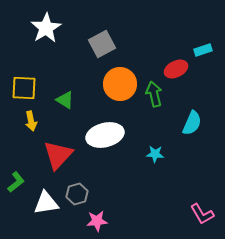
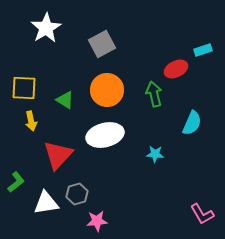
orange circle: moved 13 px left, 6 px down
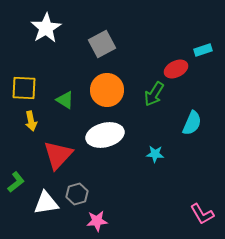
green arrow: rotated 135 degrees counterclockwise
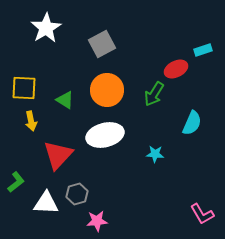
white triangle: rotated 12 degrees clockwise
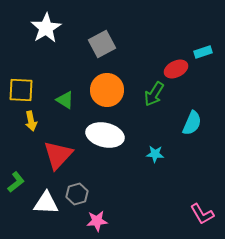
cyan rectangle: moved 2 px down
yellow square: moved 3 px left, 2 px down
white ellipse: rotated 27 degrees clockwise
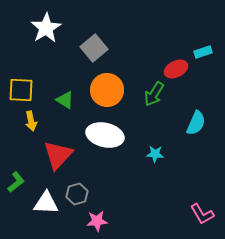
gray square: moved 8 px left, 4 px down; rotated 12 degrees counterclockwise
cyan semicircle: moved 4 px right
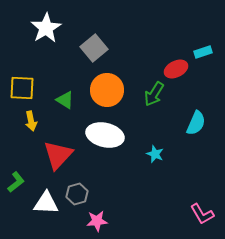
yellow square: moved 1 px right, 2 px up
cyan star: rotated 18 degrees clockwise
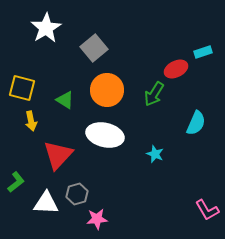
yellow square: rotated 12 degrees clockwise
pink L-shape: moved 5 px right, 4 px up
pink star: moved 2 px up
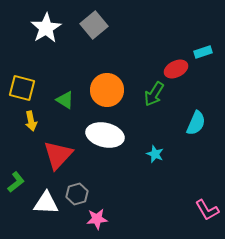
gray square: moved 23 px up
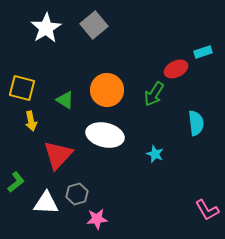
cyan semicircle: rotated 30 degrees counterclockwise
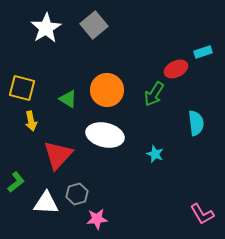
green triangle: moved 3 px right, 1 px up
pink L-shape: moved 5 px left, 4 px down
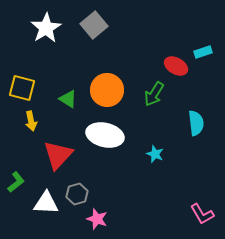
red ellipse: moved 3 px up; rotated 55 degrees clockwise
pink star: rotated 25 degrees clockwise
